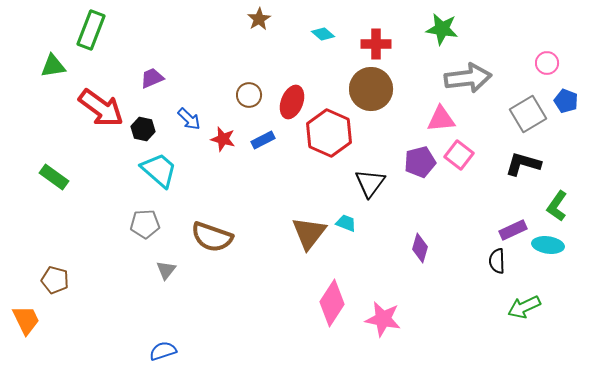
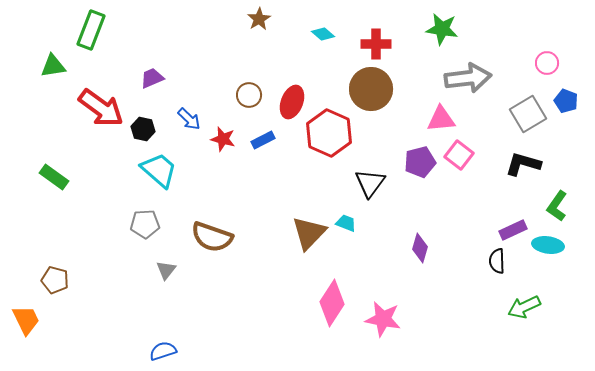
brown triangle at (309, 233): rotated 6 degrees clockwise
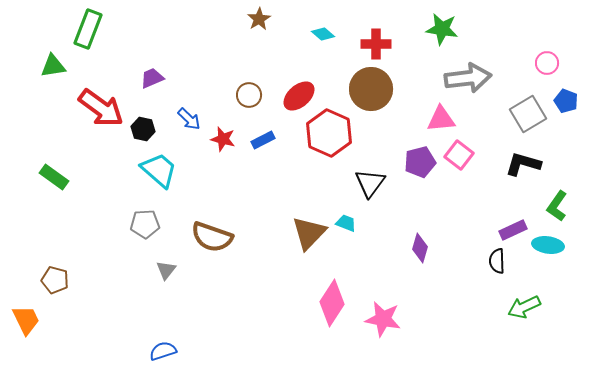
green rectangle at (91, 30): moved 3 px left, 1 px up
red ellipse at (292, 102): moved 7 px right, 6 px up; rotated 28 degrees clockwise
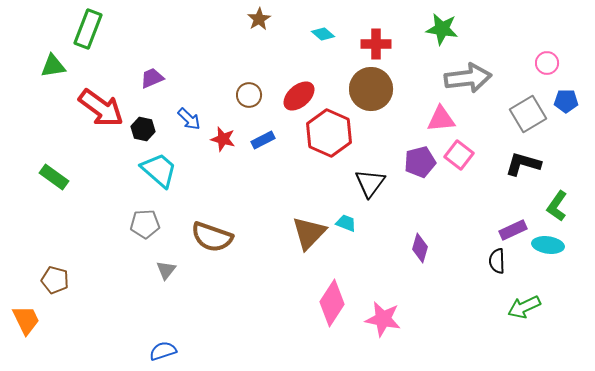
blue pentagon at (566, 101): rotated 20 degrees counterclockwise
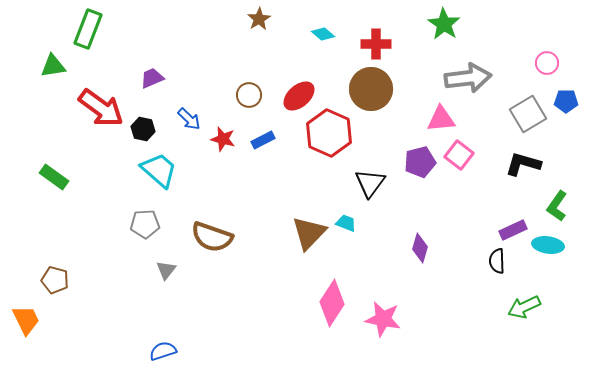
green star at (442, 29): moved 2 px right, 5 px up; rotated 24 degrees clockwise
